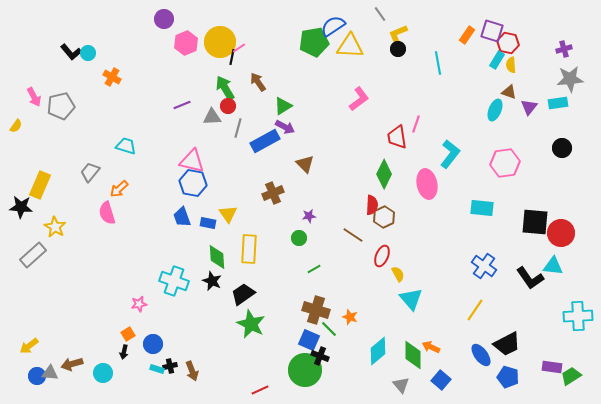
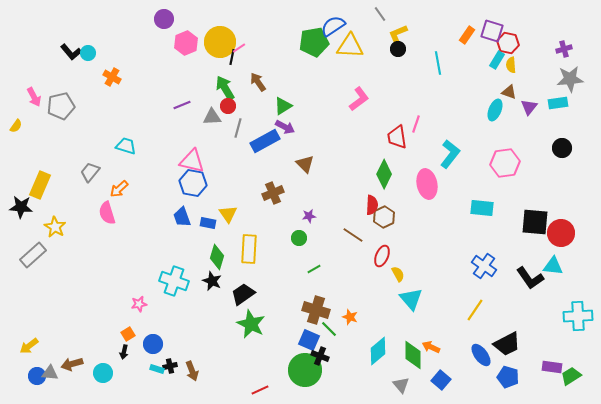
green diamond at (217, 257): rotated 20 degrees clockwise
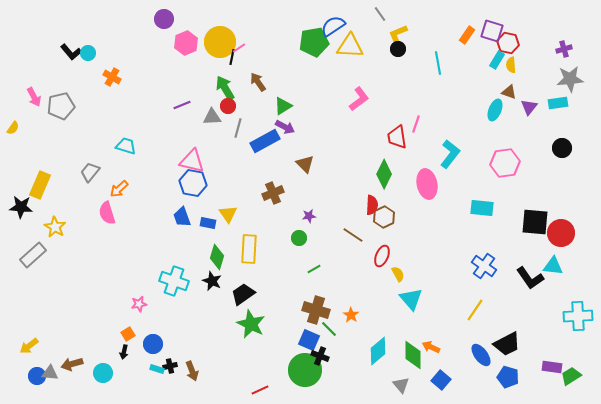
yellow semicircle at (16, 126): moved 3 px left, 2 px down
orange star at (350, 317): moved 1 px right, 2 px up; rotated 14 degrees clockwise
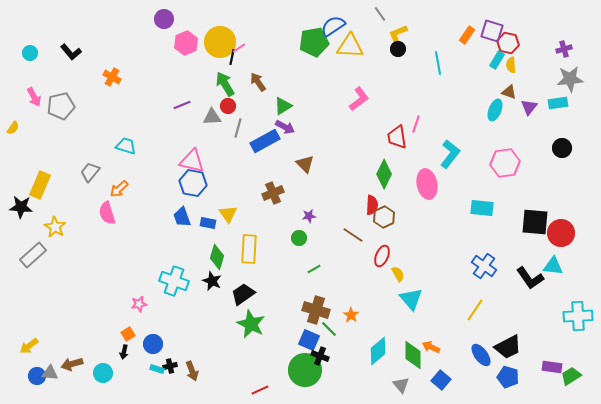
cyan circle at (88, 53): moved 58 px left
green arrow at (225, 88): moved 4 px up
black trapezoid at (507, 344): moved 1 px right, 3 px down
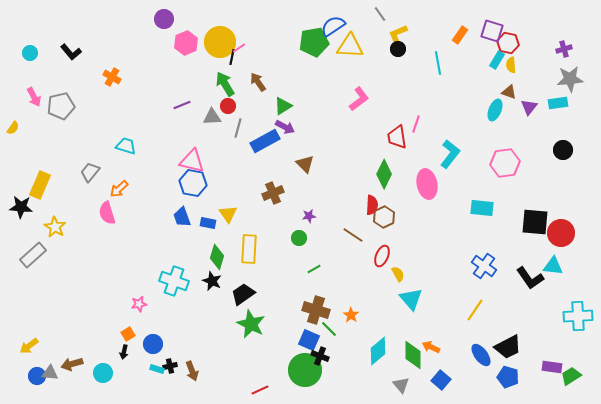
orange rectangle at (467, 35): moved 7 px left
black circle at (562, 148): moved 1 px right, 2 px down
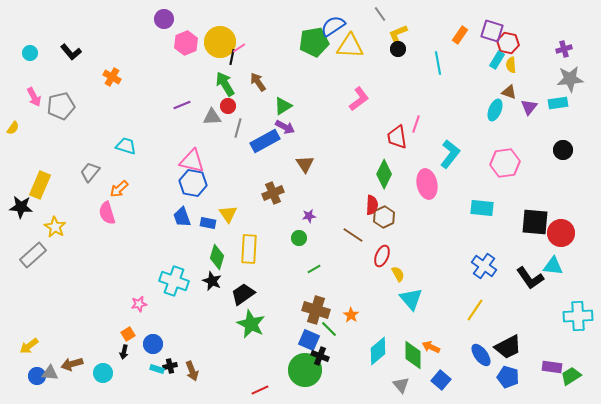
brown triangle at (305, 164): rotated 12 degrees clockwise
